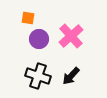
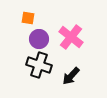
pink cross: moved 1 px down; rotated 10 degrees counterclockwise
black cross: moved 1 px right, 11 px up
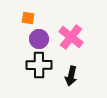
black cross: rotated 20 degrees counterclockwise
black arrow: rotated 30 degrees counterclockwise
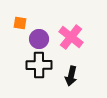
orange square: moved 8 px left, 5 px down
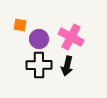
orange square: moved 2 px down
pink cross: rotated 10 degrees counterclockwise
black arrow: moved 4 px left, 10 px up
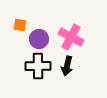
black cross: moved 1 px left, 1 px down
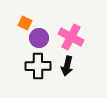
orange square: moved 5 px right, 2 px up; rotated 16 degrees clockwise
purple circle: moved 1 px up
